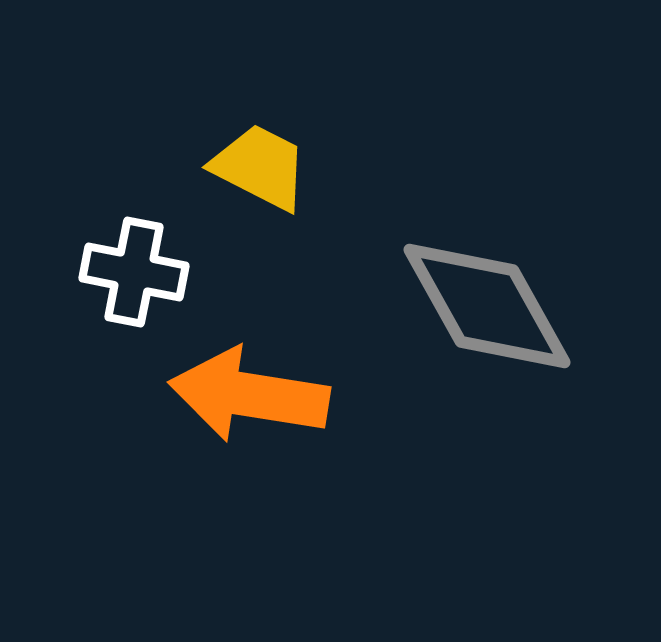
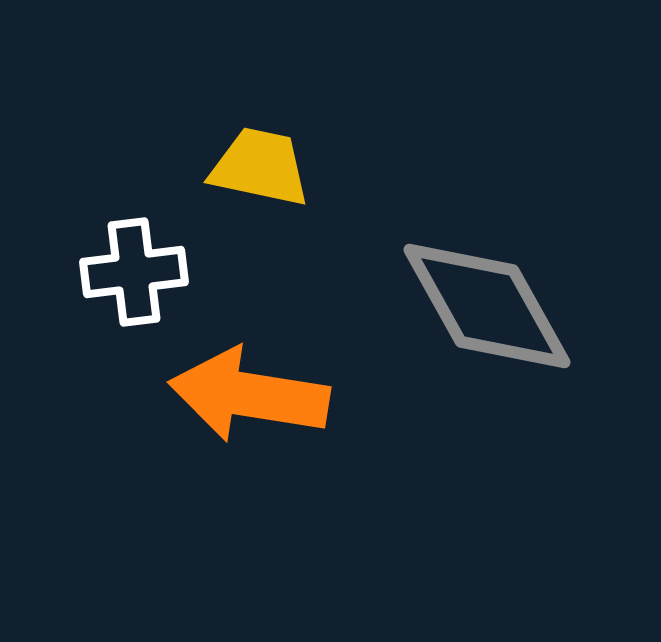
yellow trapezoid: rotated 15 degrees counterclockwise
white cross: rotated 18 degrees counterclockwise
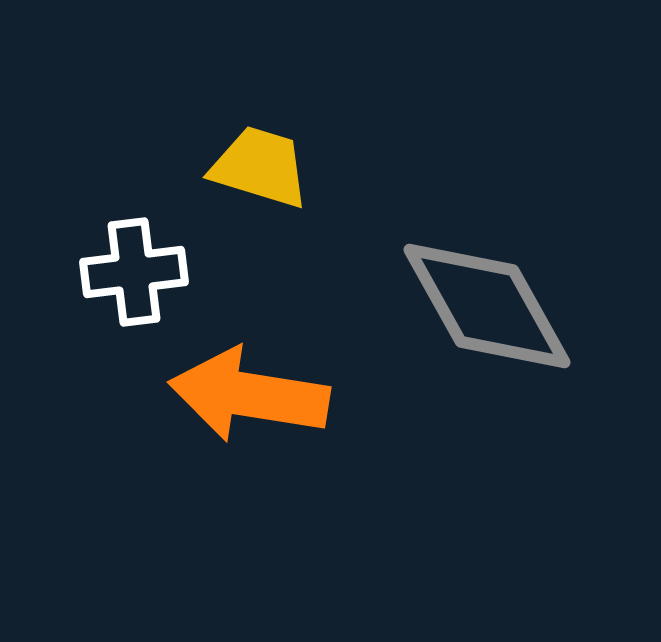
yellow trapezoid: rotated 5 degrees clockwise
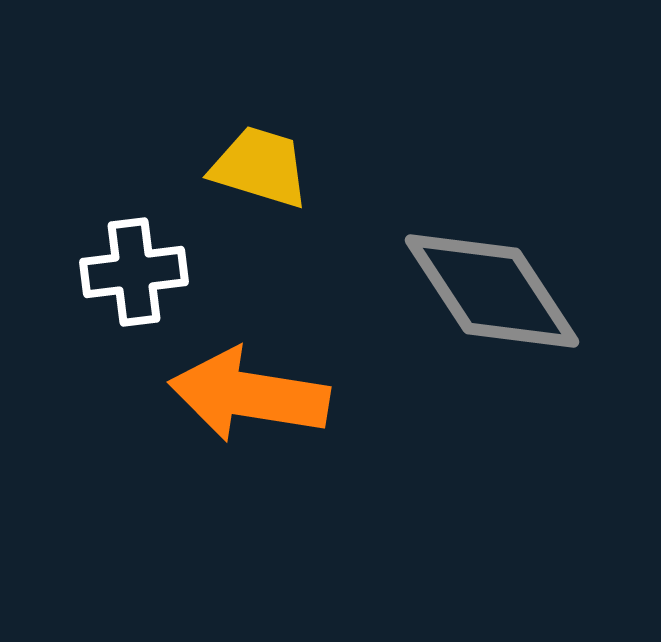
gray diamond: moved 5 px right, 15 px up; rotated 4 degrees counterclockwise
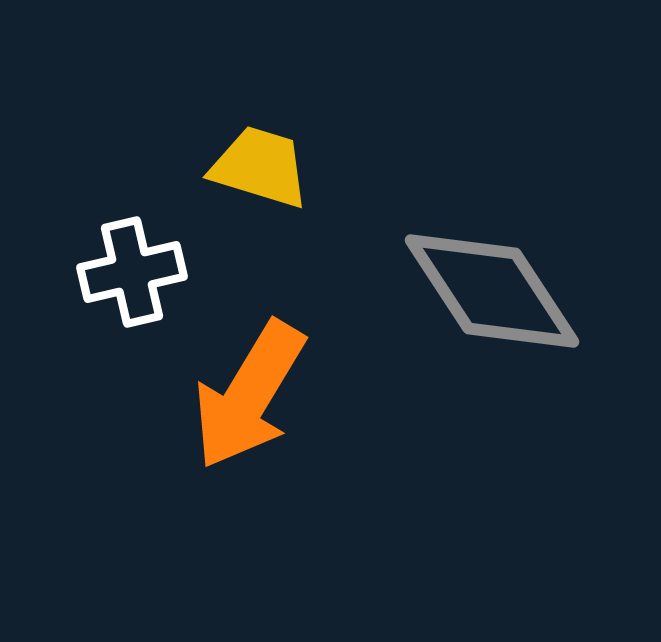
white cross: moved 2 px left; rotated 6 degrees counterclockwise
orange arrow: rotated 68 degrees counterclockwise
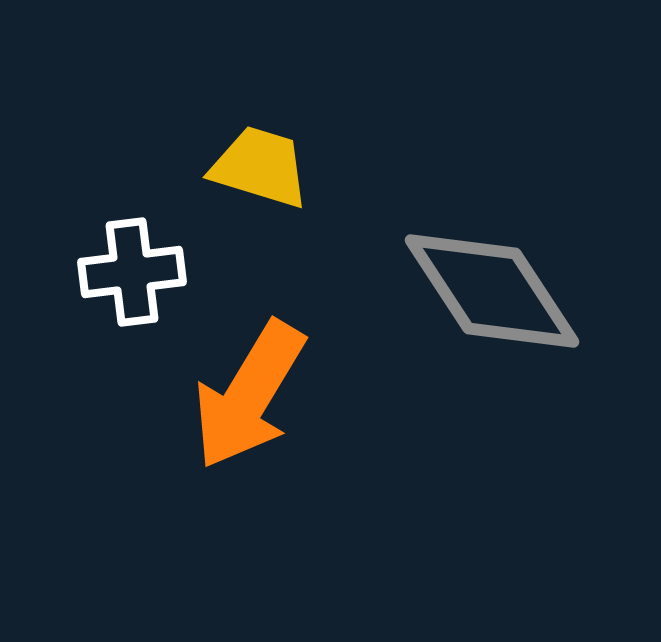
white cross: rotated 6 degrees clockwise
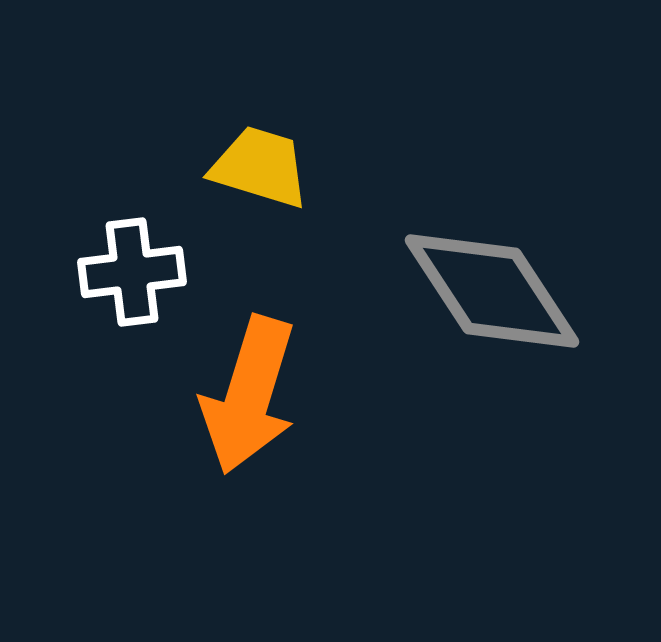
orange arrow: rotated 14 degrees counterclockwise
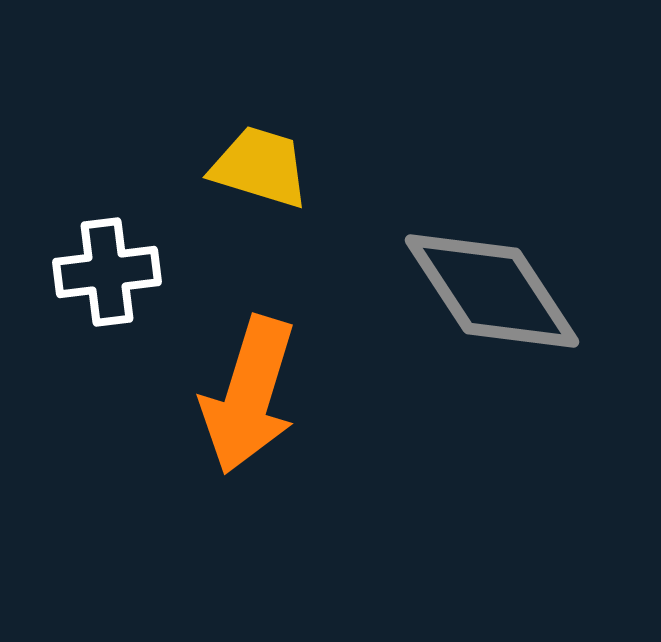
white cross: moved 25 px left
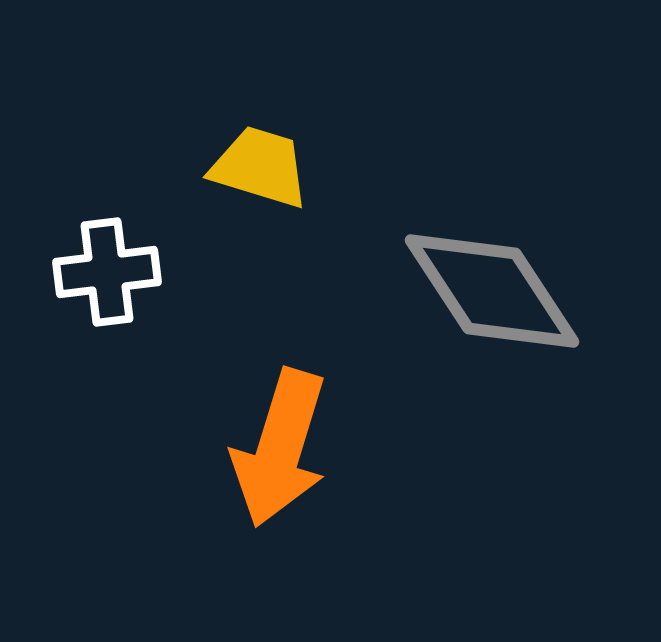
orange arrow: moved 31 px right, 53 px down
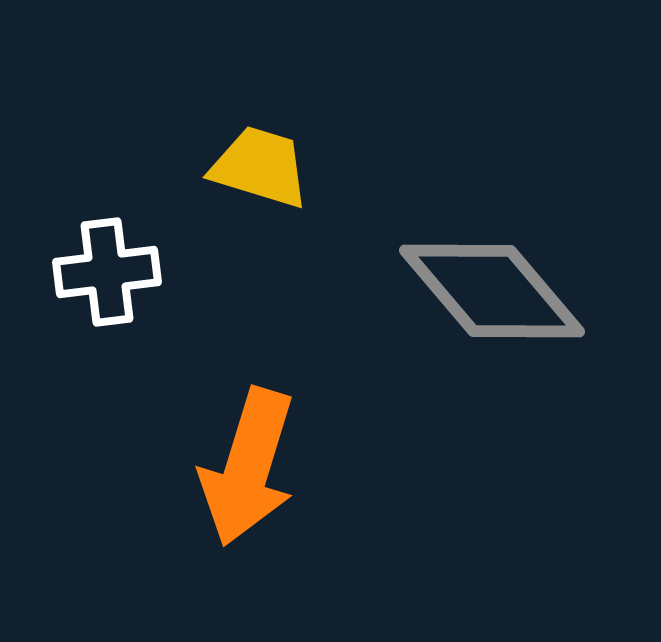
gray diamond: rotated 7 degrees counterclockwise
orange arrow: moved 32 px left, 19 px down
